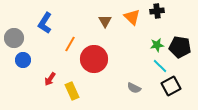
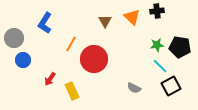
orange line: moved 1 px right
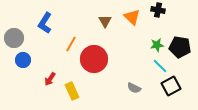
black cross: moved 1 px right, 1 px up; rotated 16 degrees clockwise
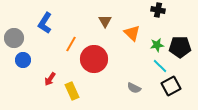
orange triangle: moved 16 px down
black pentagon: rotated 10 degrees counterclockwise
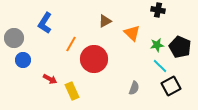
brown triangle: rotated 32 degrees clockwise
black pentagon: rotated 25 degrees clockwise
red arrow: rotated 96 degrees counterclockwise
gray semicircle: rotated 96 degrees counterclockwise
